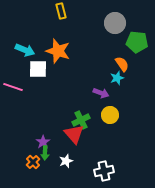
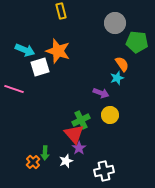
white square: moved 2 px right, 2 px up; rotated 18 degrees counterclockwise
pink line: moved 1 px right, 2 px down
purple star: moved 36 px right, 6 px down
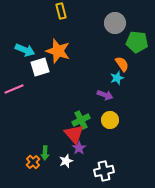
pink line: rotated 42 degrees counterclockwise
purple arrow: moved 4 px right, 2 px down
yellow circle: moved 5 px down
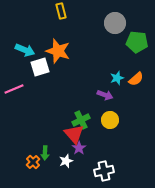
orange semicircle: moved 14 px right, 15 px down; rotated 84 degrees clockwise
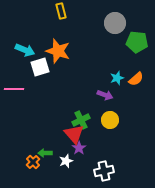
pink line: rotated 24 degrees clockwise
green arrow: rotated 88 degrees clockwise
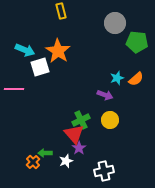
orange star: rotated 15 degrees clockwise
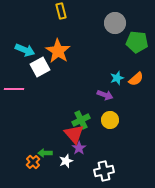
white square: rotated 12 degrees counterclockwise
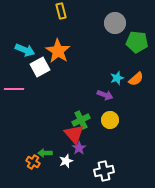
orange cross: rotated 16 degrees counterclockwise
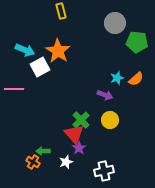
green cross: rotated 18 degrees counterclockwise
green arrow: moved 2 px left, 2 px up
white star: moved 1 px down
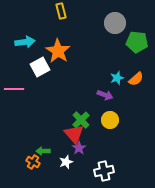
cyan arrow: moved 8 px up; rotated 30 degrees counterclockwise
